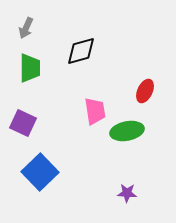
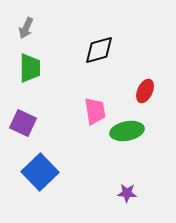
black diamond: moved 18 px right, 1 px up
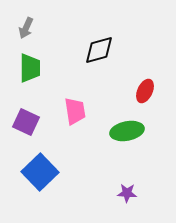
pink trapezoid: moved 20 px left
purple square: moved 3 px right, 1 px up
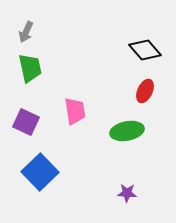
gray arrow: moved 4 px down
black diamond: moved 46 px right; rotated 64 degrees clockwise
green trapezoid: rotated 12 degrees counterclockwise
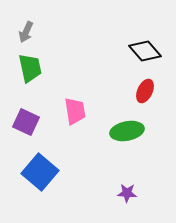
black diamond: moved 1 px down
blue square: rotated 6 degrees counterclockwise
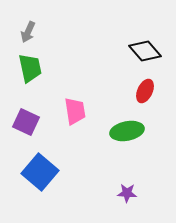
gray arrow: moved 2 px right
